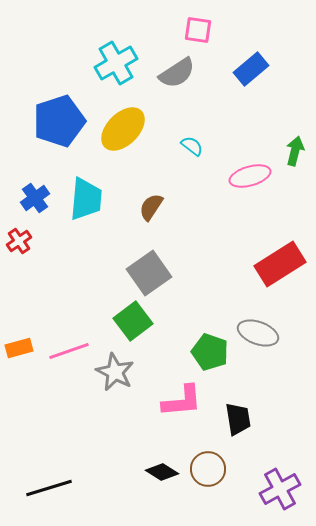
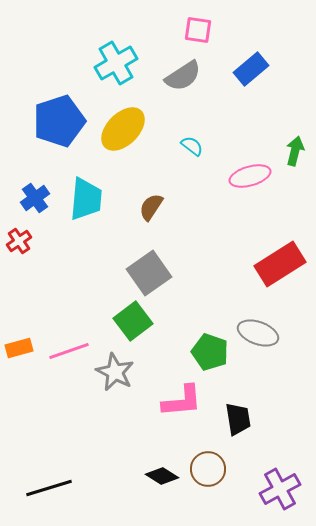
gray semicircle: moved 6 px right, 3 px down
black diamond: moved 4 px down
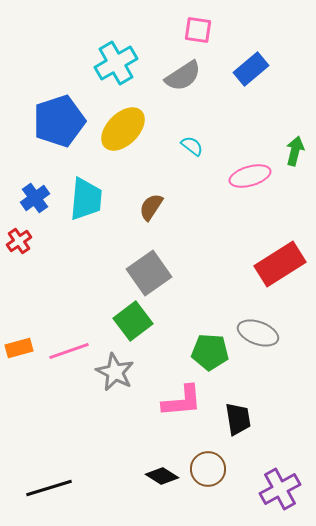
green pentagon: rotated 15 degrees counterclockwise
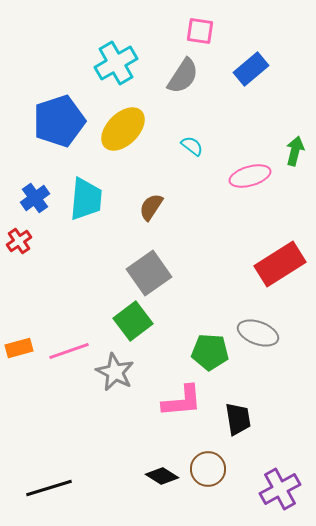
pink square: moved 2 px right, 1 px down
gray semicircle: rotated 24 degrees counterclockwise
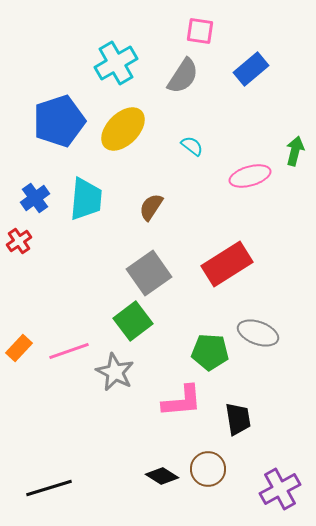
red rectangle: moved 53 px left
orange rectangle: rotated 32 degrees counterclockwise
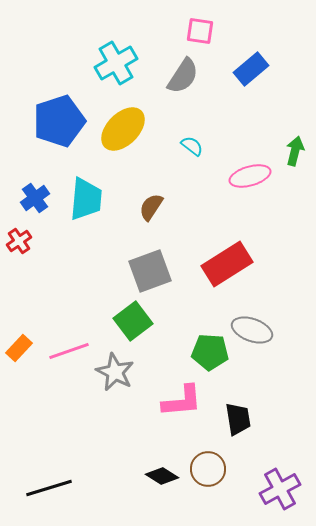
gray square: moved 1 px right, 2 px up; rotated 15 degrees clockwise
gray ellipse: moved 6 px left, 3 px up
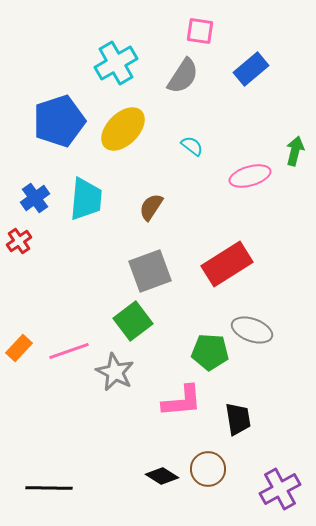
black line: rotated 18 degrees clockwise
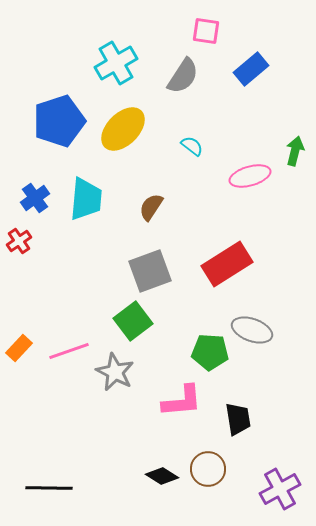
pink square: moved 6 px right
